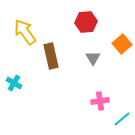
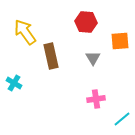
red hexagon: rotated 10 degrees clockwise
orange square: moved 2 px left, 3 px up; rotated 36 degrees clockwise
pink cross: moved 4 px left, 2 px up
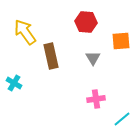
orange square: moved 1 px right
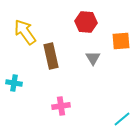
cyan cross: rotated 21 degrees counterclockwise
pink cross: moved 35 px left, 7 px down
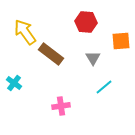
brown rectangle: moved 2 px up; rotated 40 degrees counterclockwise
cyan cross: rotated 28 degrees clockwise
cyan line: moved 18 px left, 32 px up
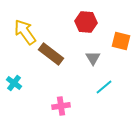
orange square: rotated 18 degrees clockwise
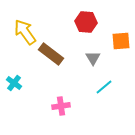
orange square: rotated 18 degrees counterclockwise
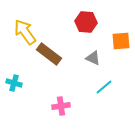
brown rectangle: moved 2 px left
gray triangle: rotated 35 degrees counterclockwise
cyan cross: rotated 21 degrees counterclockwise
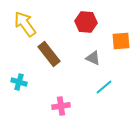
yellow arrow: moved 8 px up
brown rectangle: rotated 15 degrees clockwise
cyan cross: moved 5 px right, 1 px up
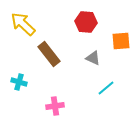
yellow arrow: moved 2 px left; rotated 12 degrees counterclockwise
cyan line: moved 2 px right, 1 px down
pink cross: moved 6 px left
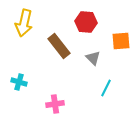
yellow arrow: moved 1 px right, 1 px up; rotated 120 degrees counterclockwise
brown rectangle: moved 10 px right, 8 px up
gray triangle: rotated 21 degrees clockwise
cyan line: rotated 24 degrees counterclockwise
pink cross: moved 2 px up
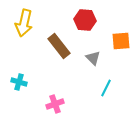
red hexagon: moved 1 px left, 2 px up
pink cross: rotated 12 degrees counterclockwise
